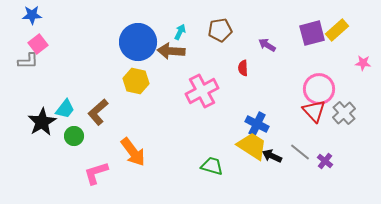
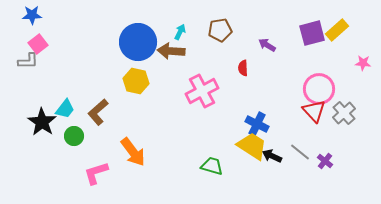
black star: rotated 8 degrees counterclockwise
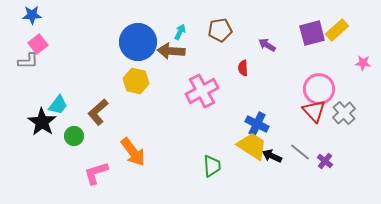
cyan trapezoid: moved 7 px left, 4 px up
green trapezoid: rotated 70 degrees clockwise
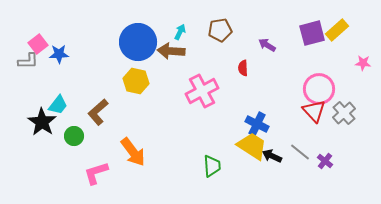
blue star: moved 27 px right, 39 px down
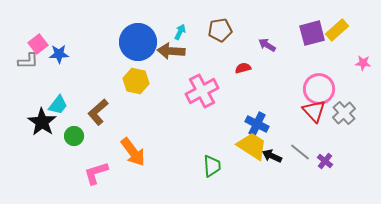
red semicircle: rotated 77 degrees clockwise
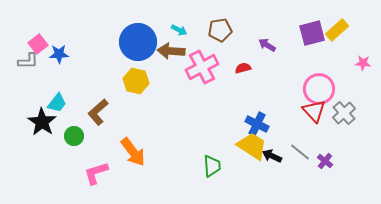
cyan arrow: moved 1 px left, 2 px up; rotated 91 degrees clockwise
pink cross: moved 24 px up
cyan trapezoid: moved 1 px left, 2 px up
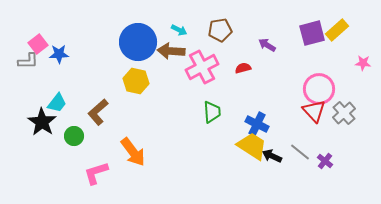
green trapezoid: moved 54 px up
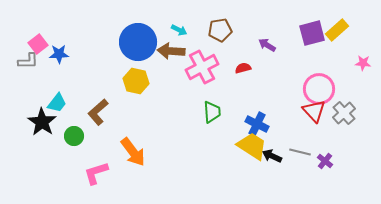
gray line: rotated 25 degrees counterclockwise
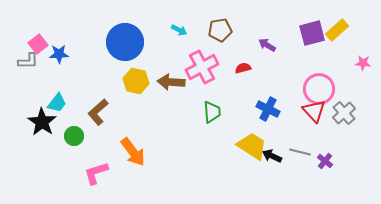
blue circle: moved 13 px left
brown arrow: moved 31 px down
blue cross: moved 11 px right, 15 px up
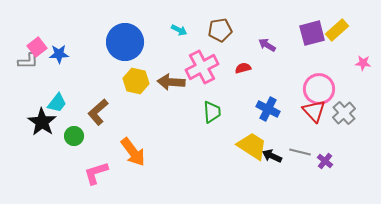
pink square: moved 1 px left, 3 px down
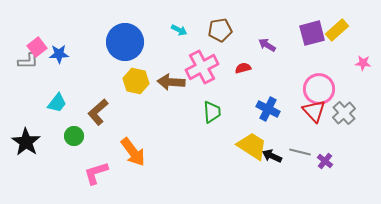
black star: moved 16 px left, 20 px down
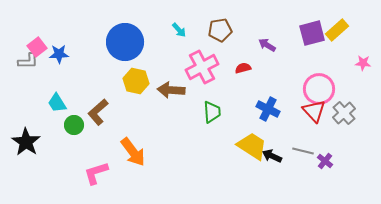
cyan arrow: rotated 21 degrees clockwise
brown arrow: moved 8 px down
cyan trapezoid: rotated 110 degrees clockwise
green circle: moved 11 px up
gray line: moved 3 px right, 1 px up
